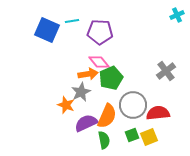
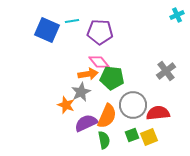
green pentagon: moved 1 px right; rotated 30 degrees clockwise
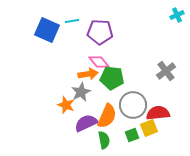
yellow square: moved 9 px up
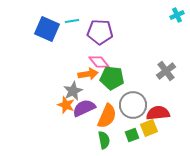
blue square: moved 1 px up
gray star: moved 8 px left, 1 px up
purple semicircle: moved 2 px left, 15 px up
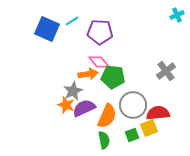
cyan line: rotated 24 degrees counterclockwise
green pentagon: moved 1 px right, 1 px up
